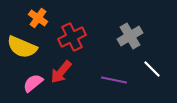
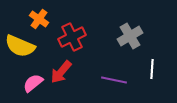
orange cross: moved 1 px right, 1 px down
yellow semicircle: moved 2 px left, 1 px up
white line: rotated 48 degrees clockwise
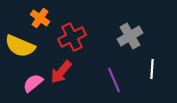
orange cross: moved 1 px right, 1 px up
purple line: rotated 55 degrees clockwise
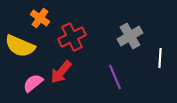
white line: moved 8 px right, 11 px up
purple line: moved 1 px right, 3 px up
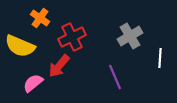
red arrow: moved 2 px left, 6 px up
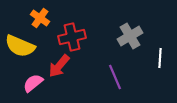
red cross: rotated 12 degrees clockwise
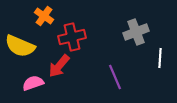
orange cross: moved 4 px right, 2 px up
gray cross: moved 6 px right, 4 px up; rotated 10 degrees clockwise
pink semicircle: rotated 20 degrees clockwise
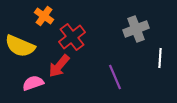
gray cross: moved 3 px up
red cross: rotated 24 degrees counterclockwise
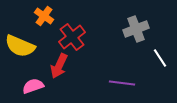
white line: rotated 36 degrees counterclockwise
red arrow: rotated 15 degrees counterclockwise
purple line: moved 7 px right, 6 px down; rotated 60 degrees counterclockwise
pink semicircle: moved 3 px down
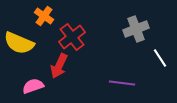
yellow semicircle: moved 1 px left, 3 px up
